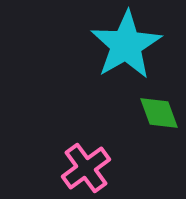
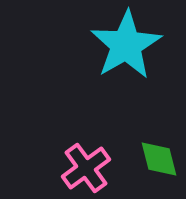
green diamond: moved 46 px down; rotated 6 degrees clockwise
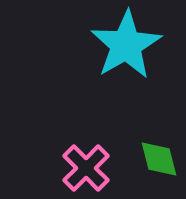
pink cross: rotated 9 degrees counterclockwise
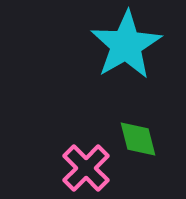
green diamond: moved 21 px left, 20 px up
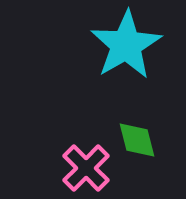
green diamond: moved 1 px left, 1 px down
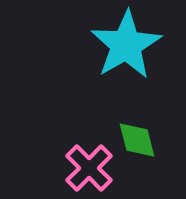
pink cross: moved 3 px right
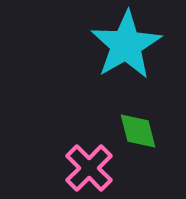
green diamond: moved 1 px right, 9 px up
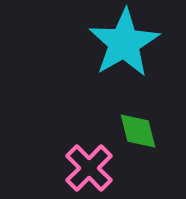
cyan star: moved 2 px left, 2 px up
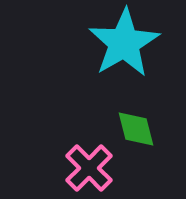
green diamond: moved 2 px left, 2 px up
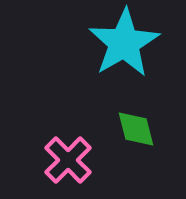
pink cross: moved 21 px left, 8 px up
